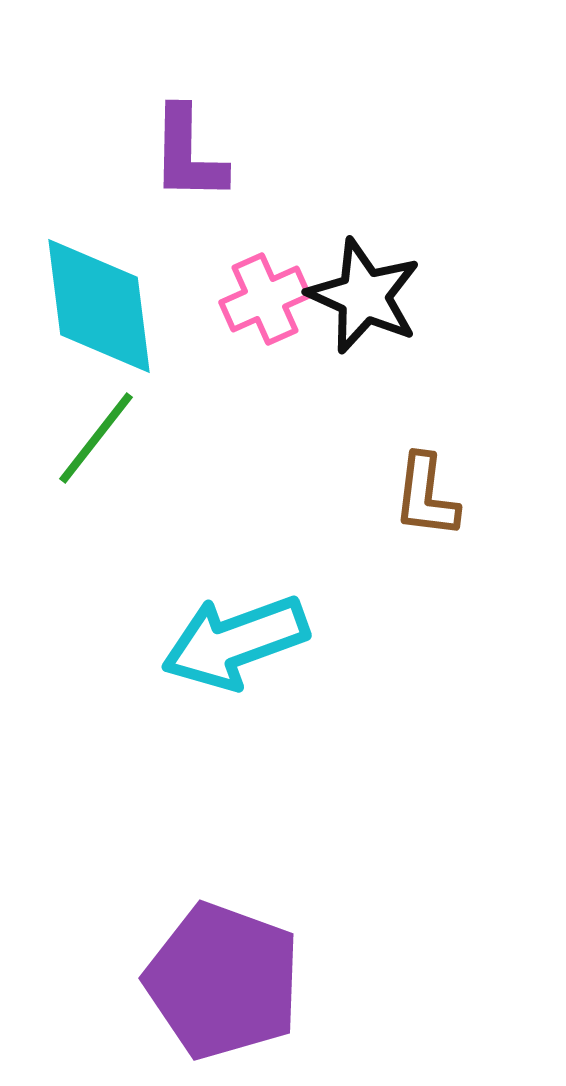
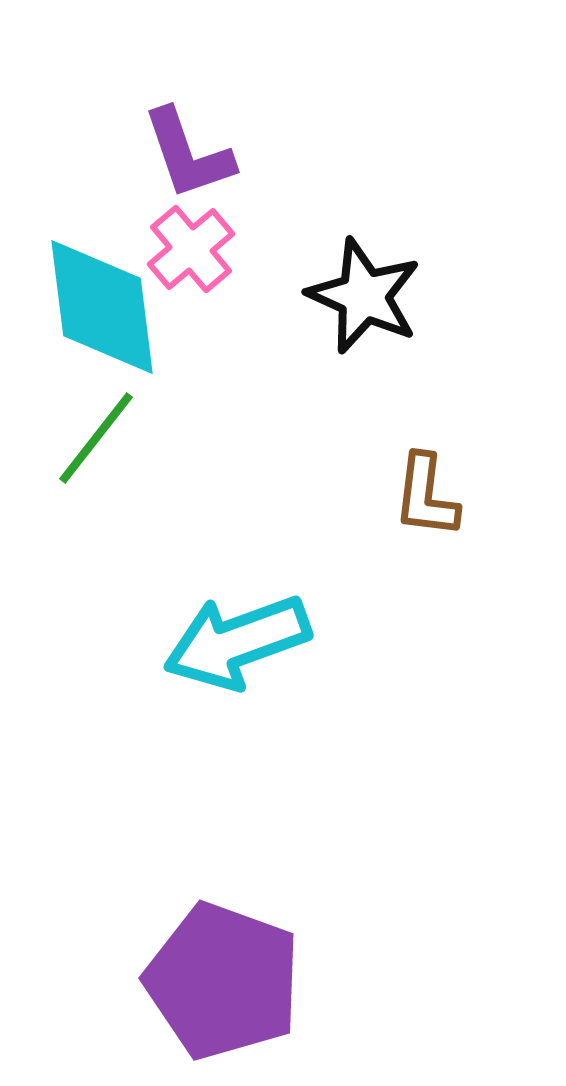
purple L-shape: rotated 20 degrees counterclockwise
pink cross: moved 74 px left, 50 px up; rotated 16 degrees counterclockwise
cyan diamond: moved 3 px right, 1 px down
cyan arrow: moved 2 px right
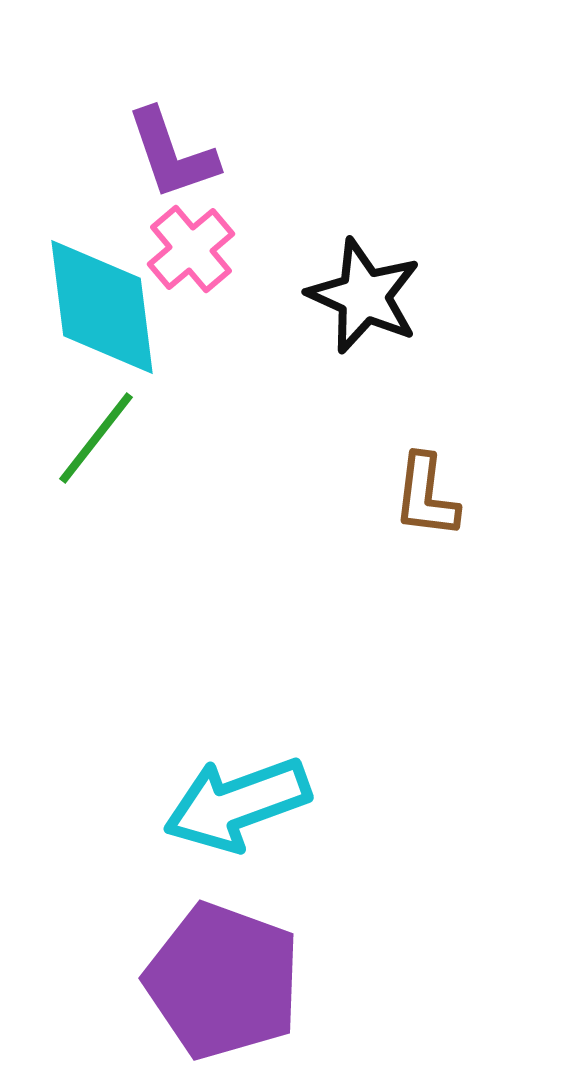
purple L-shape: moved 16 px left
cyan arrow: moved 162 px down
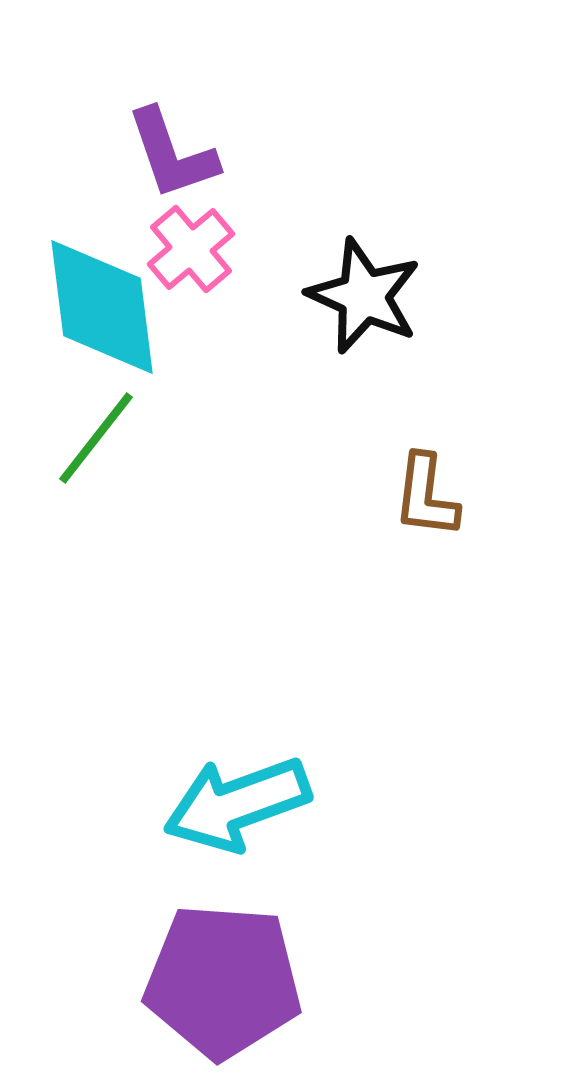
purple pentagon: rotated 16 degrees counterclockwise
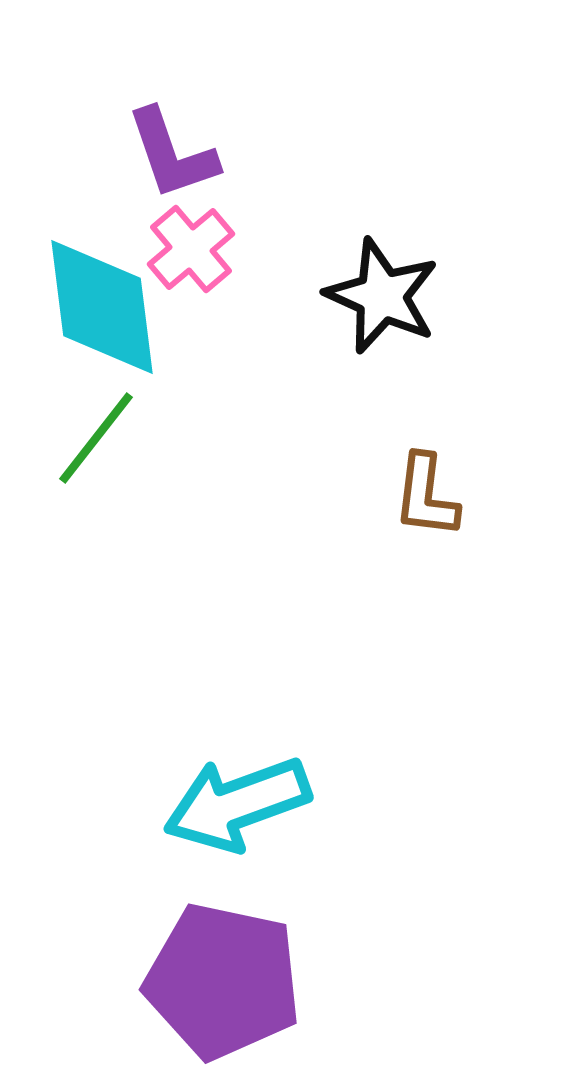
black star: moved 18 px right
purple pentagon: rotated 8 degrees clockwise
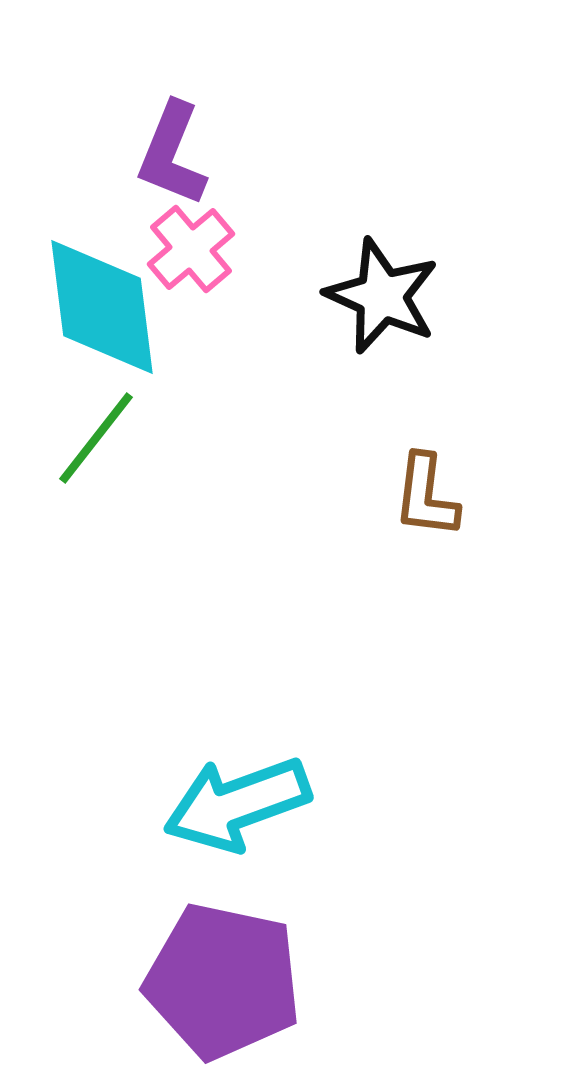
purple L-shape: rotated 41 degrees clockwise
